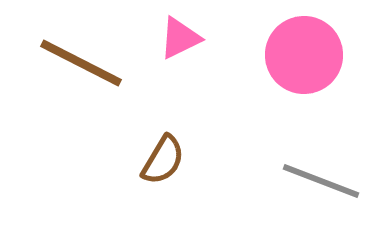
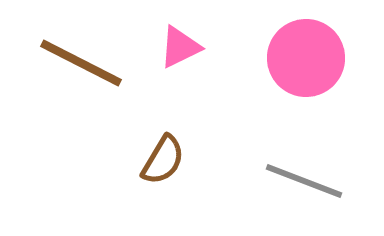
pink triangle: moved 9 px down
pink circle: moved 2 px right, 3 px down
gray line: moved 17 px left
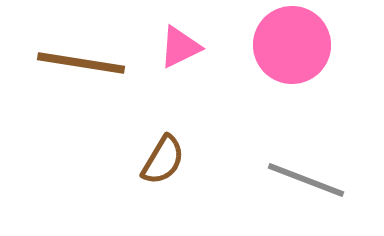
pink circle: moved 14 px left, 13 px up
brown line: rotated 18 degrees counterclockwise
gray line: moved 2 px right, 1 px up
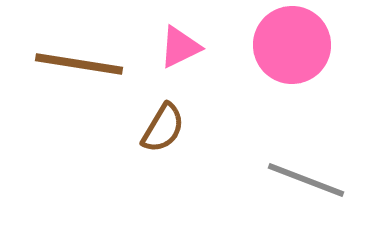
brown line: moved 2 px left, 1 px down
brown semicircle: moved 32 px up
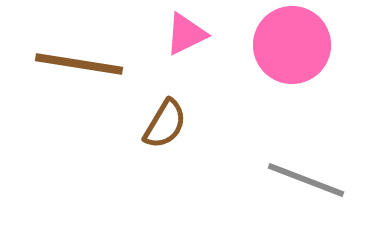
pink triangle: moved 6 px right, 13 px up
brown semicircle: moved 2 px right, 4 px up
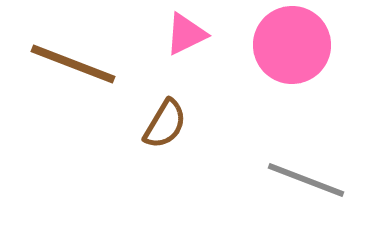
brown line: moved 6 px left; rotated 12 degrees clockwise
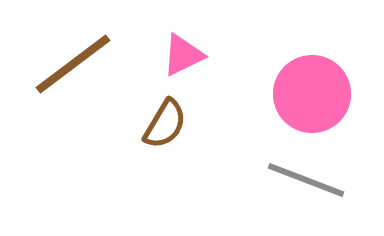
pink triangle: moved 3 px left, 21 px down
pink circle: moved 20 px right, 49 px down
brown line: rotated 58 degrees counterclockwise
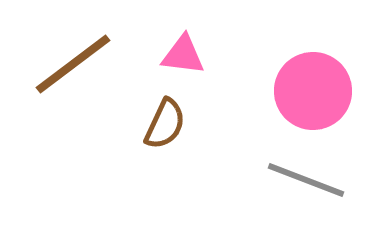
pink triangle: rotated 33 degrees clockwise
pink circle: moved 1 px right, 3 px up
brown semicircle: rotated 6 degrees counterclockwise
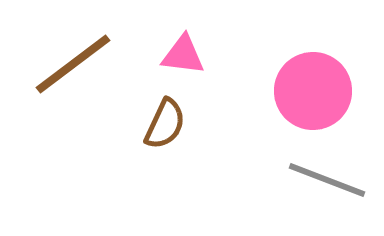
gray line: moved 21 px right
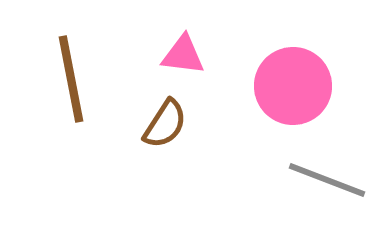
brown line: moved 2 px left, 15 px down; rotated 64 degrees counterclockwise
pink circle: moved 20 px left, 5 px up
brown semicircle: rotated 8 degrees clockwise
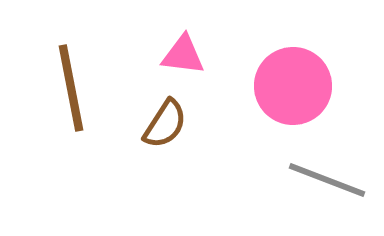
brown line: moved 9 px down
